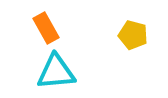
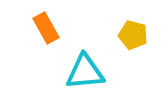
cyan triangle: moved 29 px right
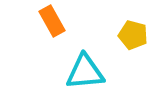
orange rectangle: moved 6 px right, 7 px up
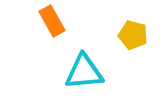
cyan triangle: moved 1 px left
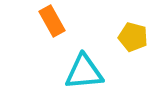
yellow pentagon: moved 2 px down
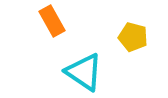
cyan triangle: rotated 39 degrees clockwise
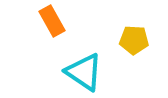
yellow pentagon: moved 1 px right, 3 px down; rotated 12 degrees counterclockwise
